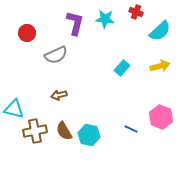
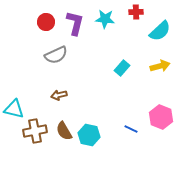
red cross: rotated 24 degrees counterclockwise
red circle: moved 19 px right, 11 px up
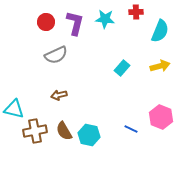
cyan semicircle: rotated 25 degrees counterclockwise
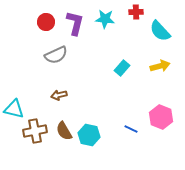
cyan semicircle: rotated 115 degrees clockwise
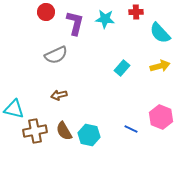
red circle: moved 10 px up
cyan semicircle: moved 2 px down
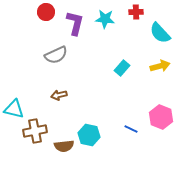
brown semicircle: moved 15 px down; rotated 66 degrees counterclockwise
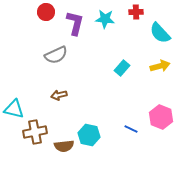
brown cross: moved 1 px down
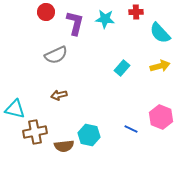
cyan triangle: moved 1 px right
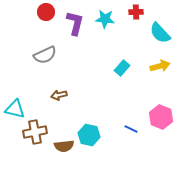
gray semicircle: moved 11 px left
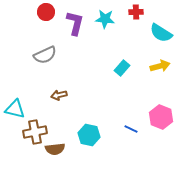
cyan semicircle: moved 1 px right; rotated 15 degrees counterclockwise
brown semicircle: moved 9 px left, 3 px down
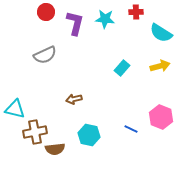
brown arrow: moved 15 px right, 4 px down
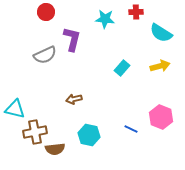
purple L-shape: moved 3 px left, 16 px down
